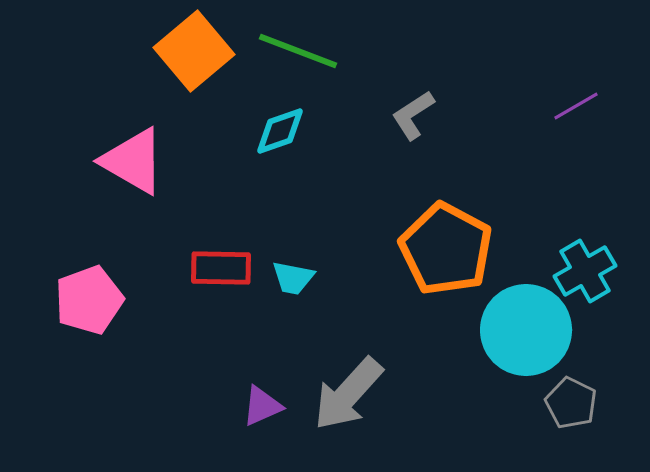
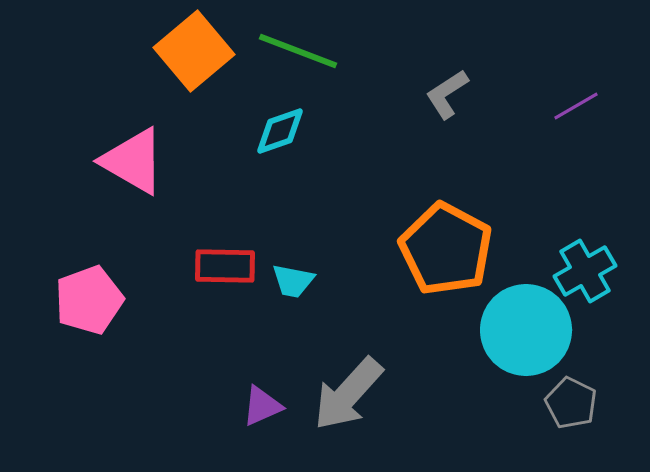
gray L-shape: moved 34 px right, 21 px up
red rectangle: moved 4 px right, 2 px up
cyan trapezoid: moved 3 px down
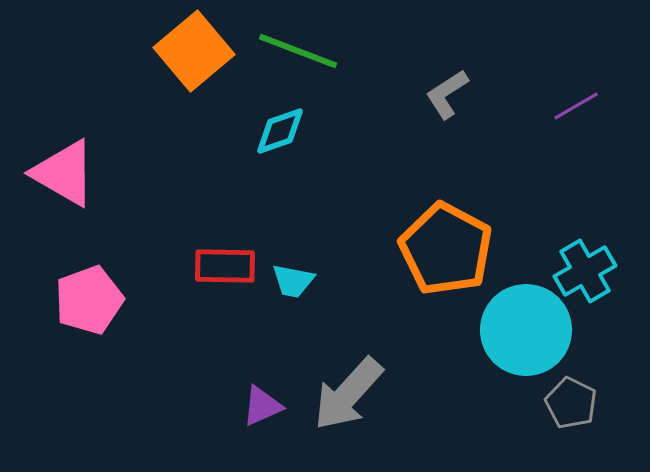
pink triangle: moved 69 px left, 12 px down
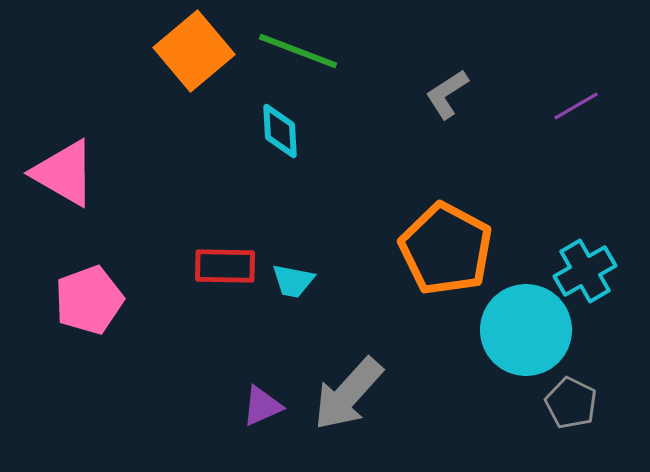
cyan diamond: rotated 74 degrees counterclockwise
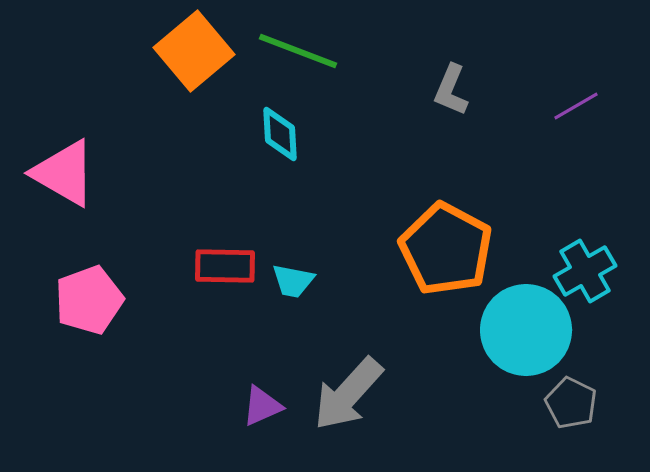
gray L-shape: moved 4 px right, 4 px up; rotated 34 degrees counterclockwise
cyan diamond: moved 3 px down
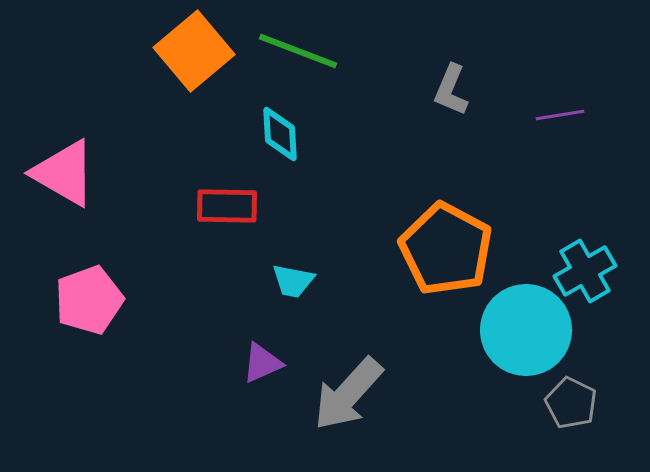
purple line: moved 16 px left, 9 px down; rotated 21 degrees clockwise
red rectangle: moved 2 px right, 60 px up
purple triangle: moved 43 px up
